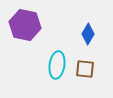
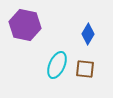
cyan ellipse: rotated 16 degrees clockwise
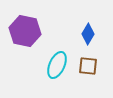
purple hexagon: moved 6 px down
brown square: moved 3 px right, 3 px up
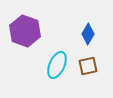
purple hexagon: rotated 8 degrees clockwise
brown square: rotated 18 degrees counterclockwise
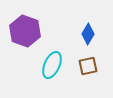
cyan ellipse: moved 5 px left
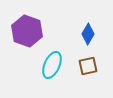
purple hexagon: moved 2 px right
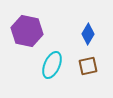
purple hexagon: rotated 8 degrees counterclockwise
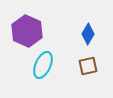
purple hexagon: rotated 12 degrees clockwise
cyan ellipse: moved 9 px left
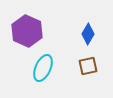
cyan ellipse: moved 3 px down
